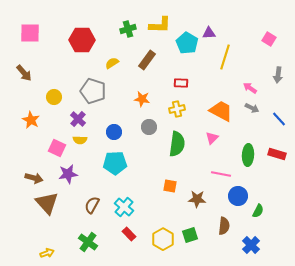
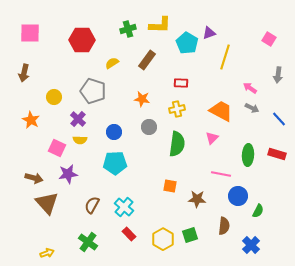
purple triangle at (209, 33): rotated 16 degrees counterclockwise
brown arrow at (24, 73): rotated 54 degrees clockwise
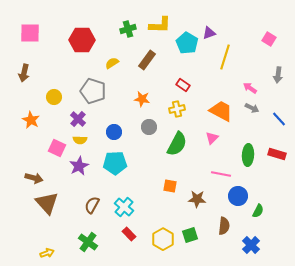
red rectangle at (181, 83): moved 2 px right, 2 px down; rotated 32 degrees clockwise
green semicircle at (177, 144): rotated 20 degrees clockwise
purple star at (68, 174): moved 11 px right, 8 px up; rotated 18 degrees counterclockwise
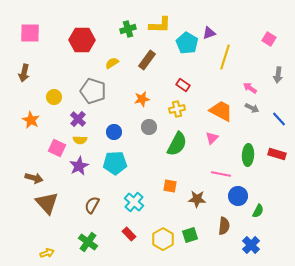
orange star at (142, 99): rotated 21 degrees counterclockwise
cyan cross at (124, 207): moved 10 px right, 5 px up
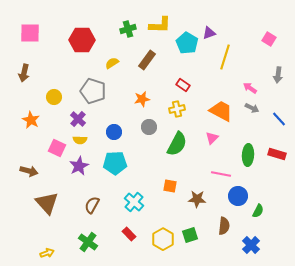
brown arrow at (34, 178): moved 5 px left, 7 px up
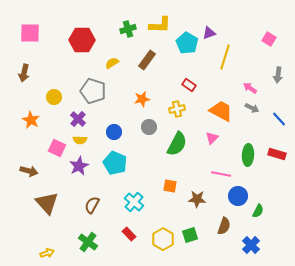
red rectangle at (183, 85): moved 6 px right
cyan pentagon at (115, 163): rotated 25 degrees clockwise
brown semicircle at (224, 226): rotated 12 degrees clockwise
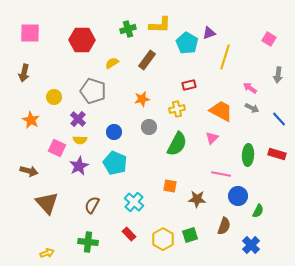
red rectangle at (189, 85): rotated 48 degrees counterclockwise
green cross at (88, 242): rotated 30 degrees counterclockwise
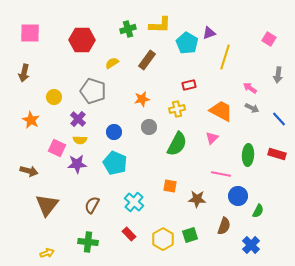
purple star at (79, 166): moved 2 px left, 2 px up; rotated 24 degrees clockwise
brown triangle at (47, 203): moved 2 px down; rotated 20 degrees clockwise
